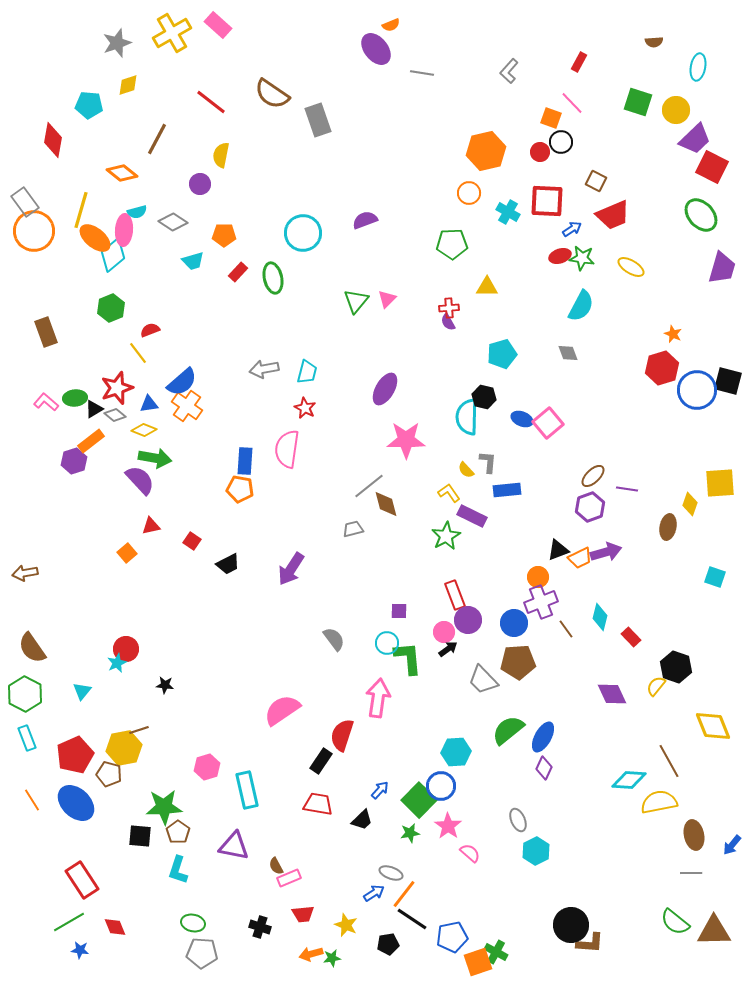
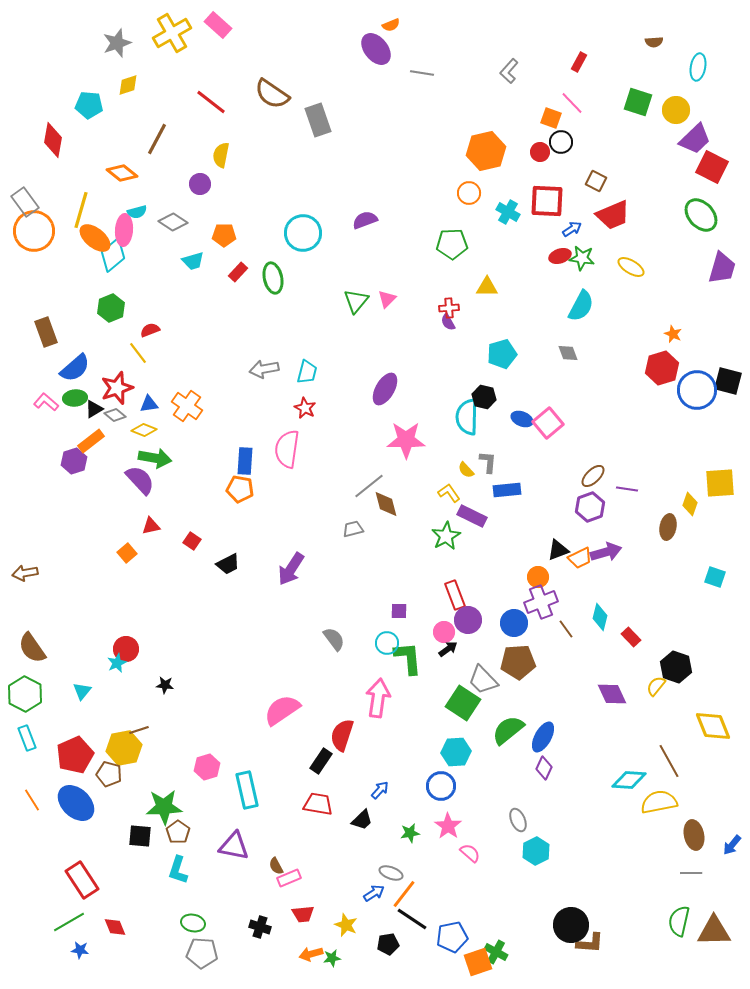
blue semicircle at (182, 382): moved 107 px left, 14 px up
green square at (419, 800): moved 44 px right, 97 px up; rotated 12 degrees counterclockwise
green semicircle at (675, 922): moved 4 px right, 1 px up; rotated 64 degrees clockwise
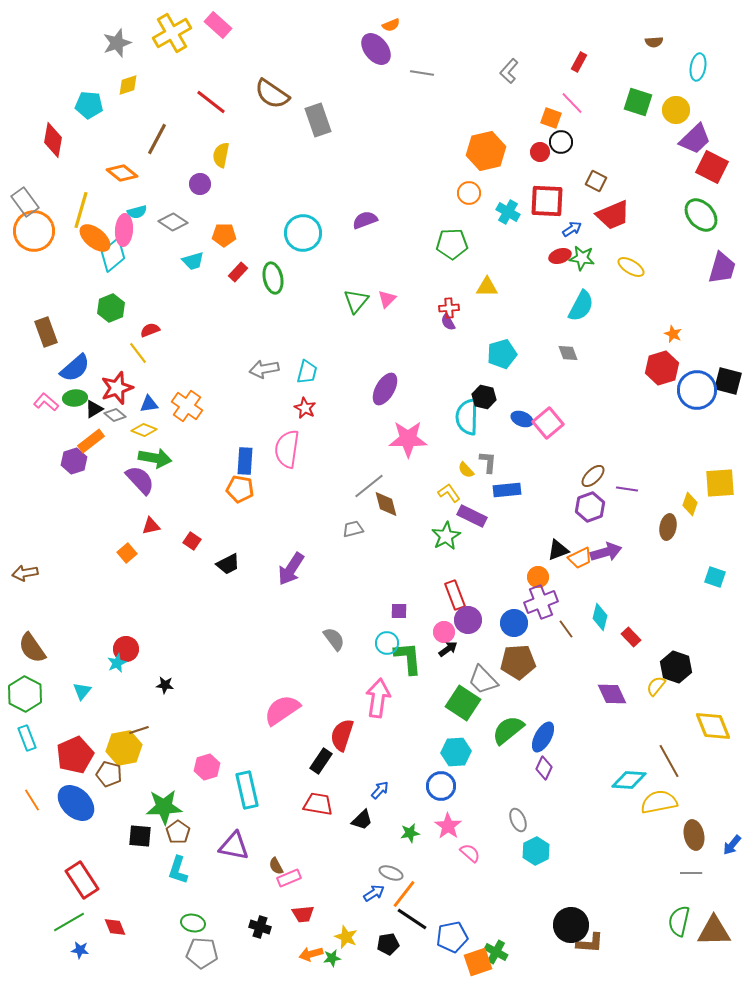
pink star at (406, 440): moved 2 px right, 1 px up
yellow star at (346, 925): moved 12 px down
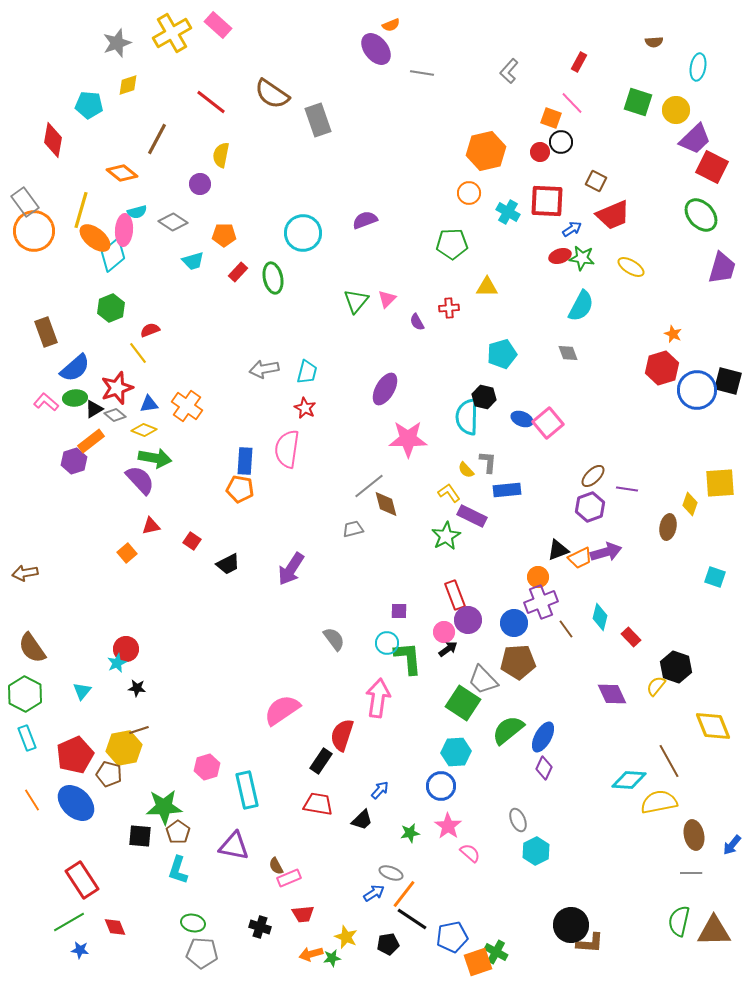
purple semicircle at (448, 322): moved 31 px left
black star at (165, 685): moved 28 px left, 3 px down
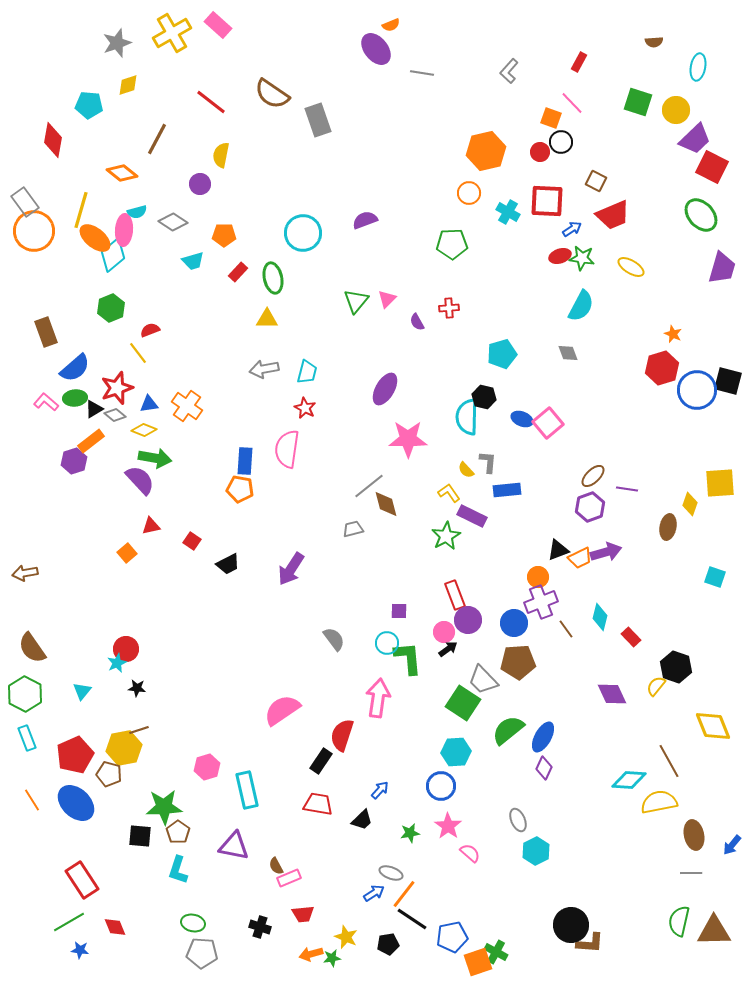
yellow triangle at (487, 287): moved 220 px left, 32 px down
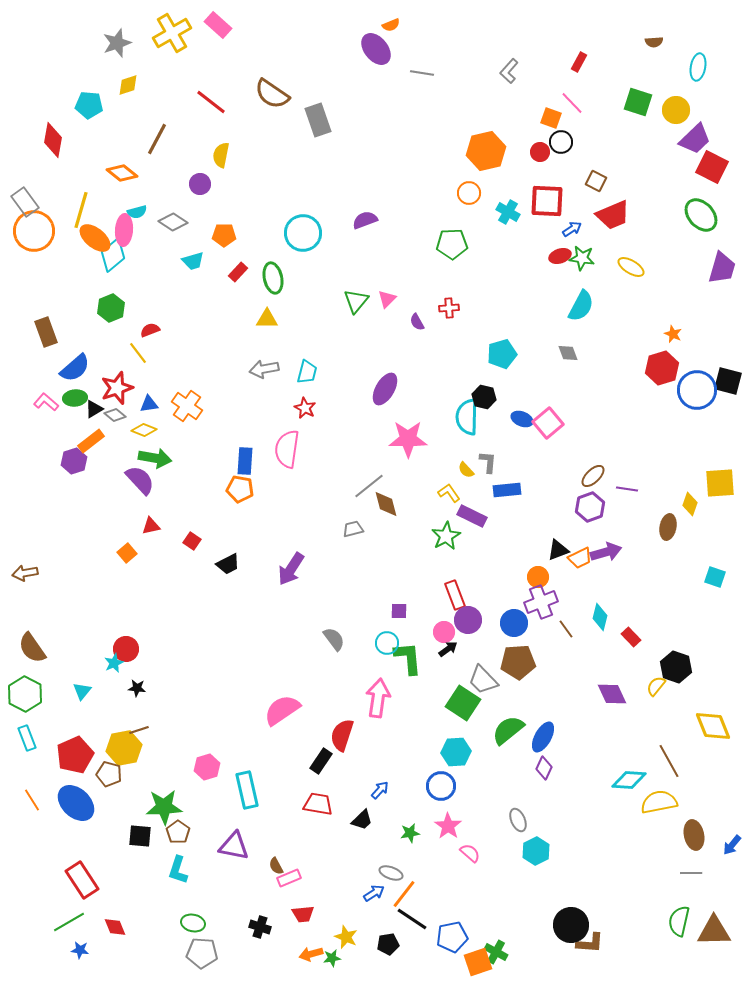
cyan star at (117, 663): moved 3 px left
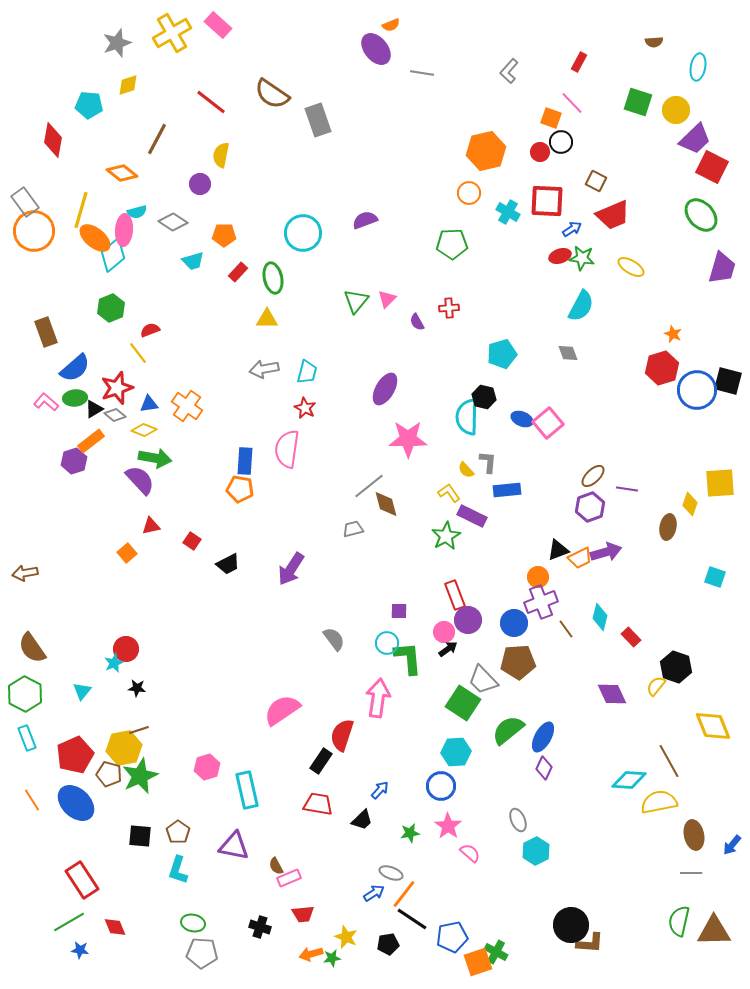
green star at (164, 807): moved 24 px left, 31 px up; rotated 21 degrees counterclockwise
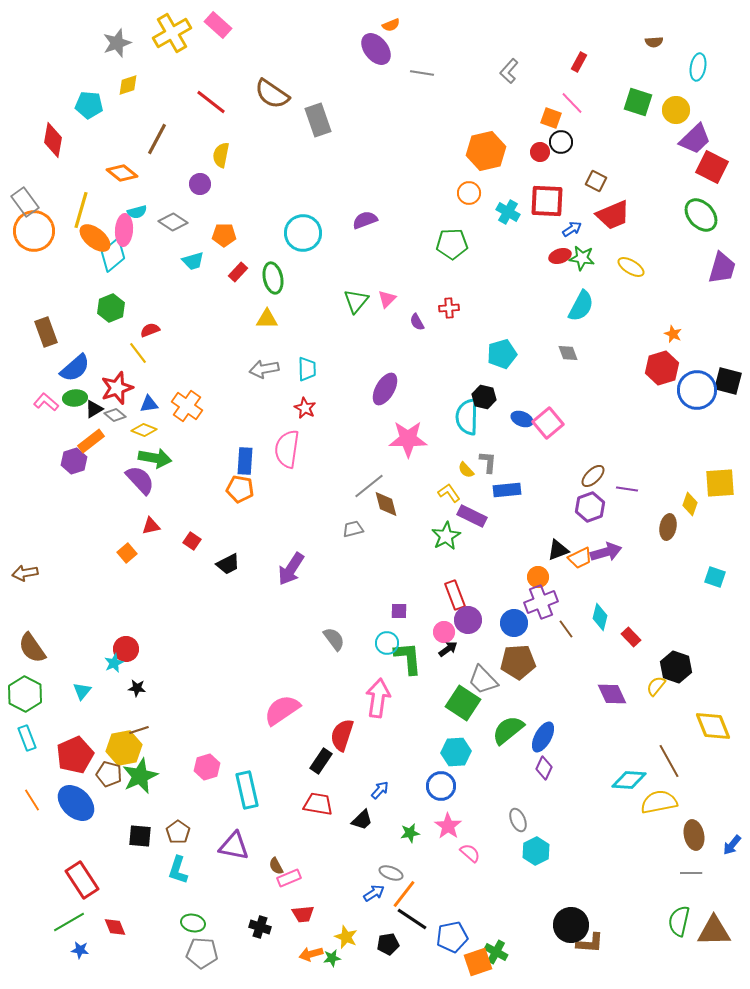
cyan trapezoid at (307, 372): moved 3 px up; rotated 15 degrees counterclockwise
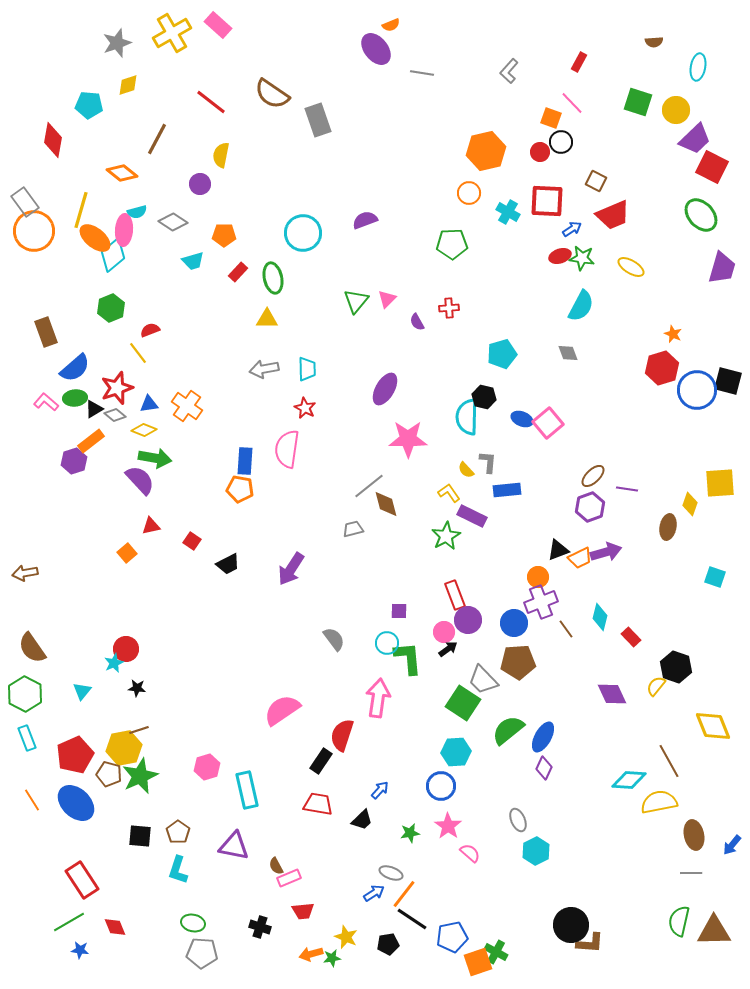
red trapezoid at (303, 914): moved 3 px up
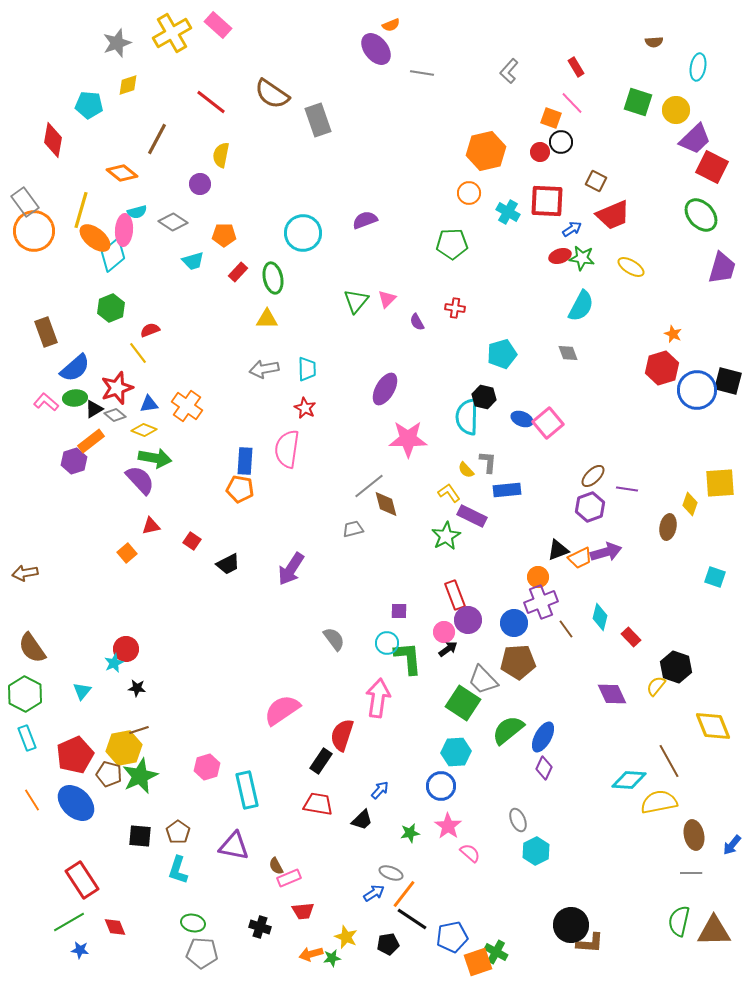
red rectangle at (579, 62): moved 3 px left, 5 px down; rotated 60 degrees counterclockwise
red cross at (449, 308): moved 6 px right; rotated 12 degrees clockwise
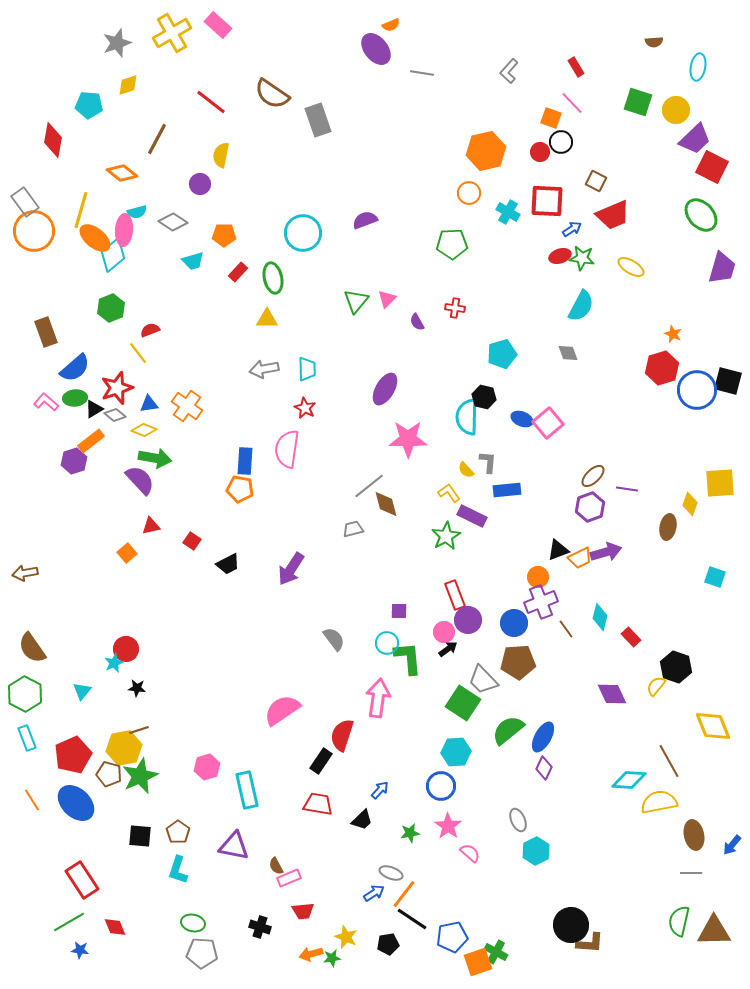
red pentagon at (75, 755): moved 2 px left
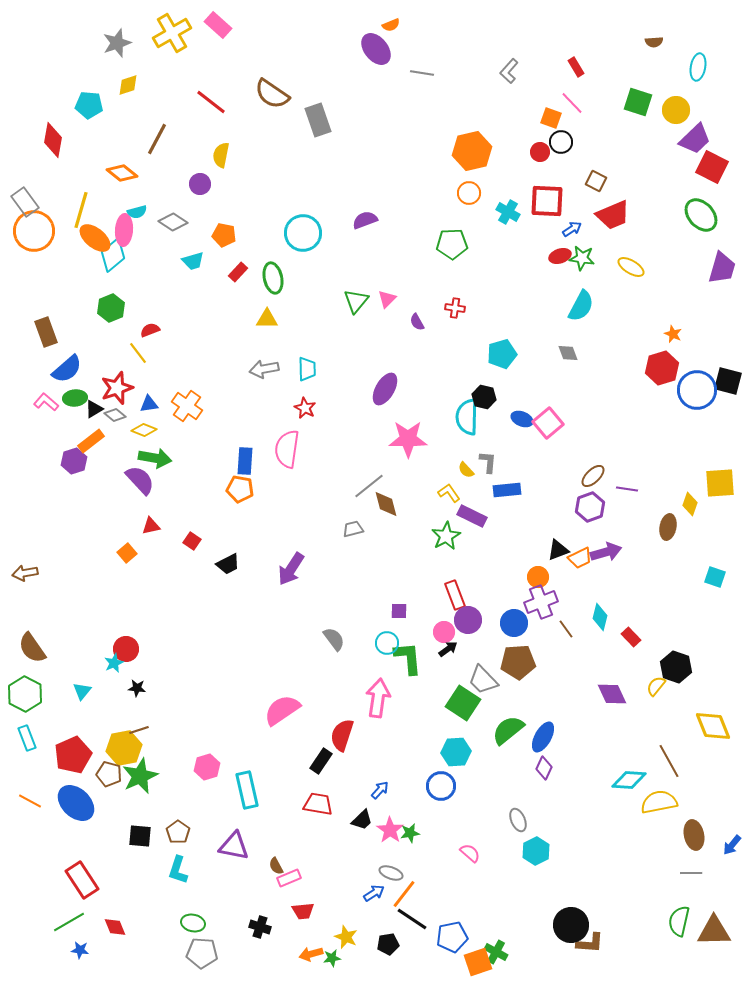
orange hexagon at (486, 151): moved 14 px left
orange pentagon at (224, 235): rotated 10 degrees clockwise
blue semicircle at (75, 368): moved 8 px left, 1 px down
orange line at (32, 800): moved 2 px left, 1 px down; rotated 30 degrees counterclockwise
pink star at (448, 826): moved 58 px left, 4 px down
